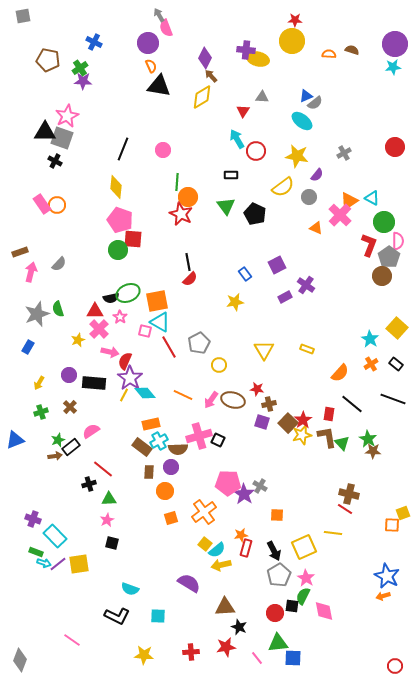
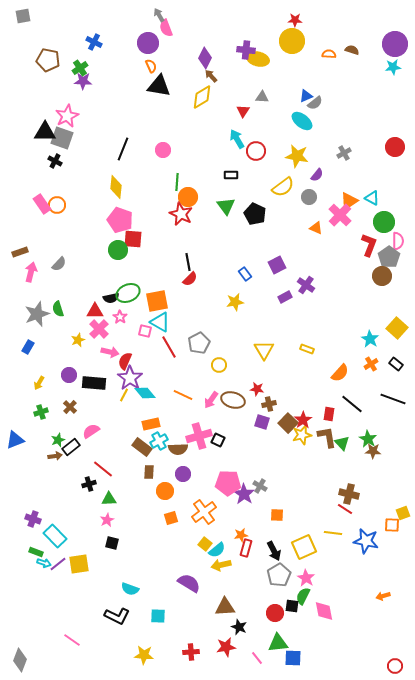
purple circle at (171, 467): moved 12 px right, 7 px down
blue star at (387, 576): moved 21 px left, 35 px up; rotated 15 degrees counterclockwise
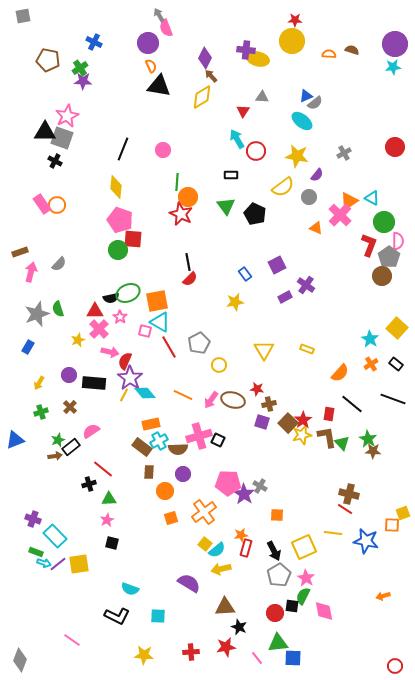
yellow arrow at (221, 565): moved 4 px down
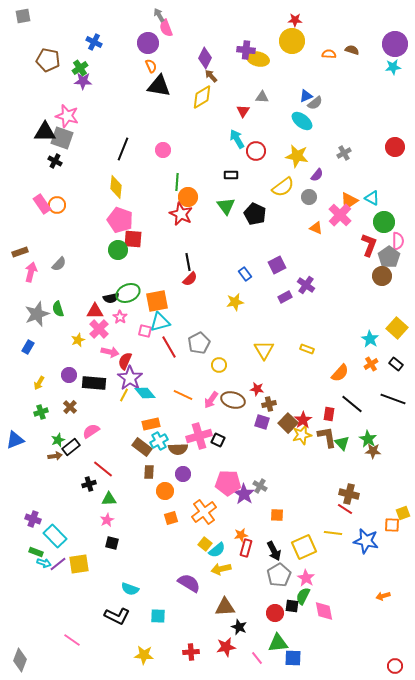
pink star at (67, 116): rotated 30 degrees counterclockwise
cyan triangle at (160, 322): rotated 45 degrees counterclockwise
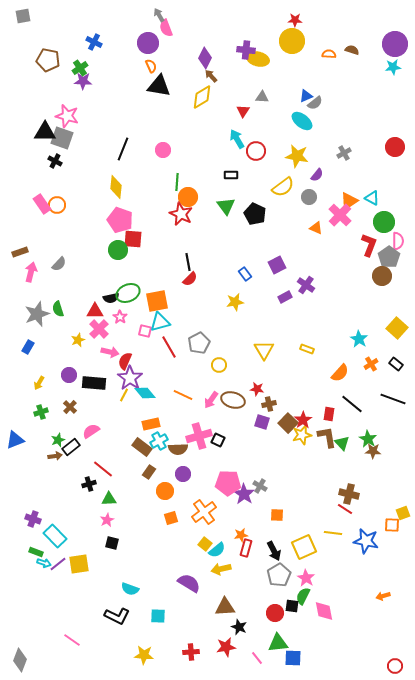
cyan star at (370, 339): moved 11 px left
brown rectangle at (149, 472): rotated 32 degrees clockwise
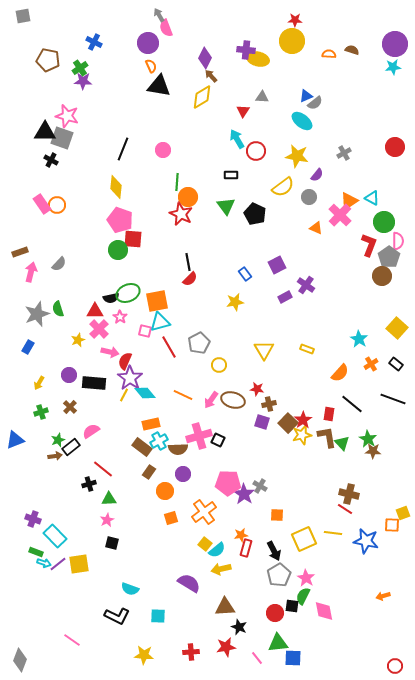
black cross at (55, 161): moved 4 px left, 1 px up
yellow square at (304, 547): moved 8 px up
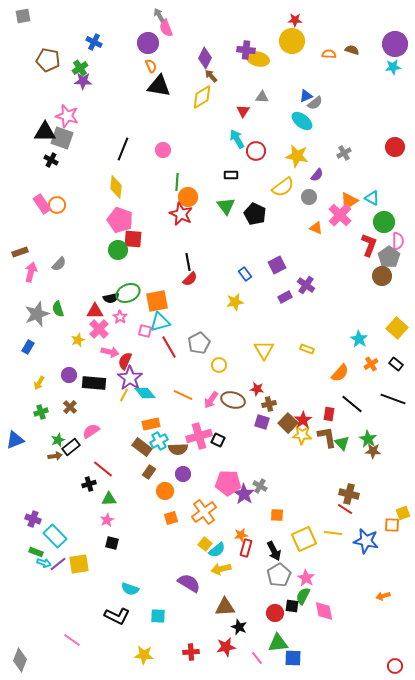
yellow star at (302, 435): rotated 18 degrees clockwise
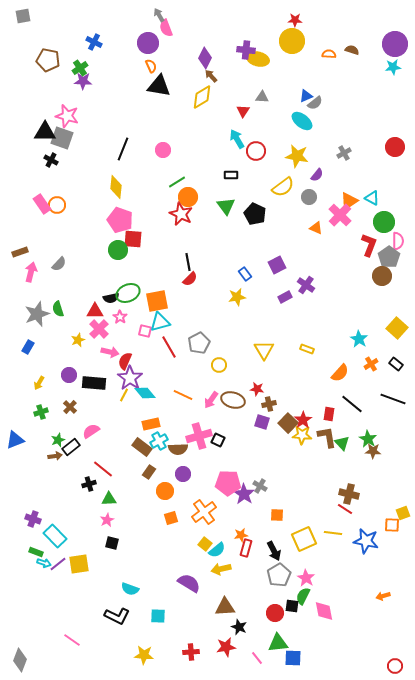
green line at (177, 182): rotated 54 degrees clockwise
yellow star at (235, 302): moved 2 px right, 5 px up
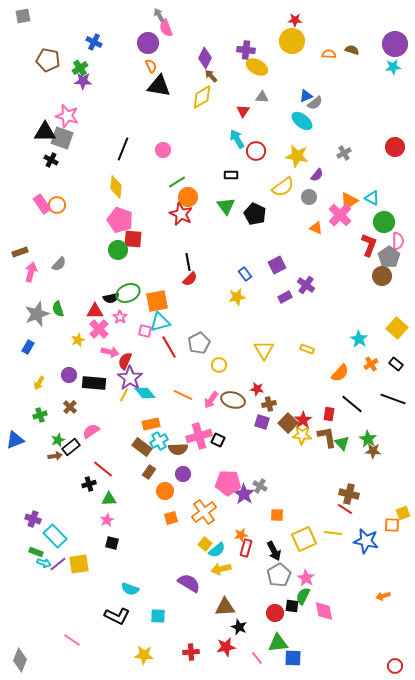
yellow ellipse at (258, 59): moved 1 px left, 8 px down; rotated 15 degrees clockwise
green cross at (41, 412): moved 1 px left, 3 px down
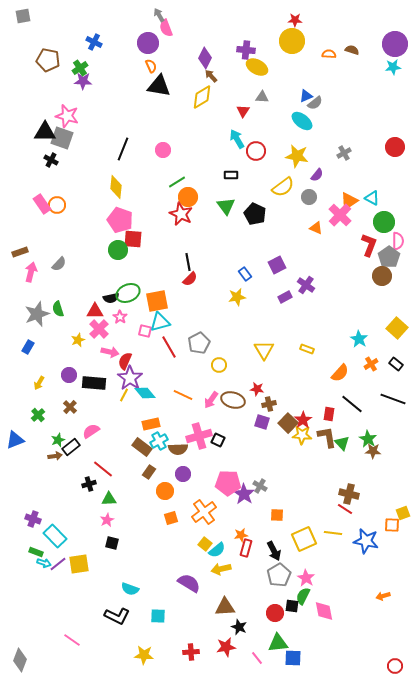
green cross at (40, 415): moved 2 px left; rotated 24 degrees counterclockwise
